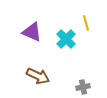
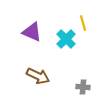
yellow line: moved 3 px left
gray cross: rotated 16 degrees clockwise
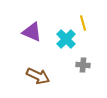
gray cross: moved 22 px up
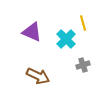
gray cross: rotated 24 degrees counterclockwise
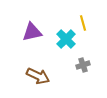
purple triangle: rotated 35 degrees counterclockwise
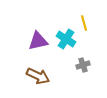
yellow line: moved 1 px right
purple triangle: moved 6 px right, 9 px down
cyan cross: rotated 12 degrees counterclockwise
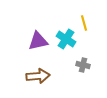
gray cross: rotated 32 degrees clockwise
brown arrow: rotated 30 degrees counterclockwise
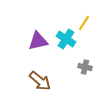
yellow line: rotated 49 degrees clockwise
gray cross: moved 2 px right, 2 px down
brown arrow: moved 2 px right, 5 px down; rotated 45 degrees clockwise
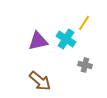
gray cross: moved 2 px up
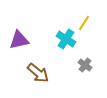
purple triangle: moved 19 px left, 1 px up
gray cross: rotated 24 degrees clockwise
brown arrow: moved 2 px left, 8 px up
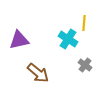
yellow line: rotated 28 degrees counterclockwise
cyan cross: moved 2 px right
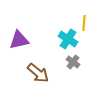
gray cross: moved 12 px left, 3 px up
